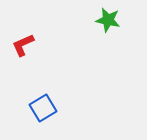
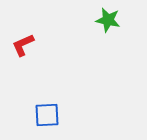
blue square: moved 4 px right, 7 px down; rotated 28 degrees clockwise
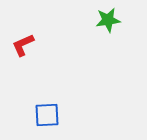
green star: rotated 20 degrees counterclockwise
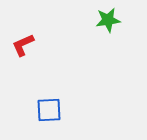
blue square: moved 2 px right, 5 px up
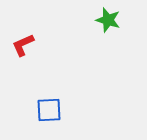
green star: rotated 25 degrees clockwise
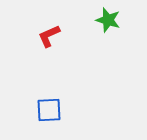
red L-shape: moved 26 px right, 9 px up
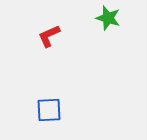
green star: moved 2 px up
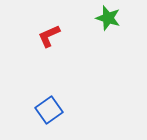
blue square: rotated 32 degrees counterclockwise
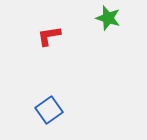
red L-shape: rotated 15 degrees clockwise
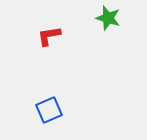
blue square: rotated 12 degrees clockwise
